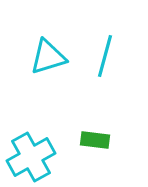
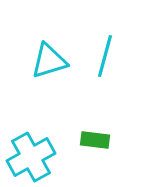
cyan triangle: moved 1 px right, 4 px down
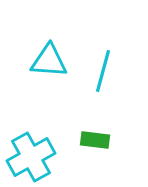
cyan line: moved 2 px left, 15 px down
cyan triangle: rotated 21 degrees clockwise
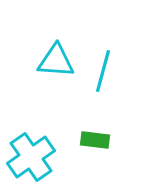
cyan triangle: moved 7 px right
cyan cross: rotated 6 degrees counterclockwise
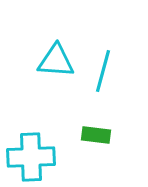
green rectangle: moved 1 px right, 5 px up
cyan cross: rotated 33 degrees clockwise
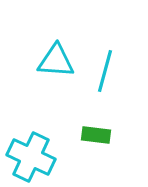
cyan line: moved 2 px right
cyan cross: rotated 27 degrees clockwise
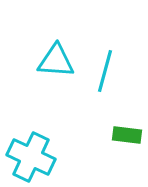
green rectangle: moved 31 px right
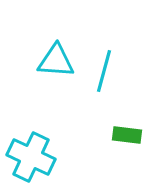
cyan line: moved 1 px left
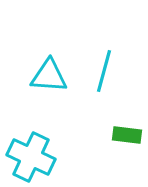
cyan triangle: moved 7 px left, 15 px down
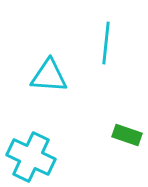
cyan line: moved 2 px right, 28 px up; rotated 9 degrees counterclockwise
green rectangle: rotated 12 degrees clockwise
